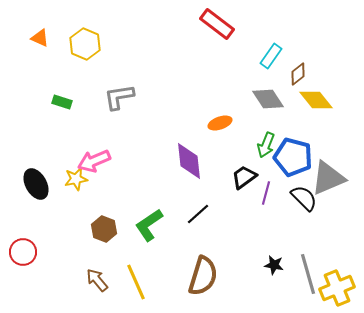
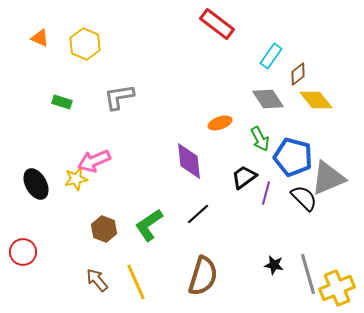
green arrow: moved 6 px left, 6 px up; rotated 50 degrees counterclockwise
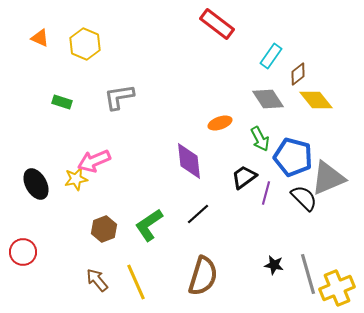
brown hexagon: rotated 20 degrees clockwise
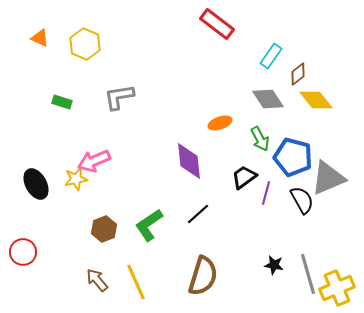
black semicircle: moved 2 px left, 2 px down; rotated 16 degrees clockwise
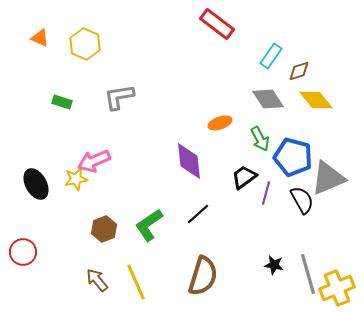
brown diamond: moved 1 px right, 3 px up; rotated 20 degrees clockwise
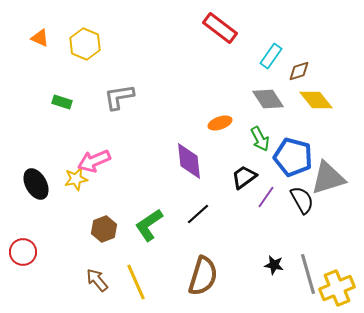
red rectangle: moved 3 px right, 4 px down
gray triangle: rotated 6 degrees clockwise
purple line: moved 4 px down; rotated 20 degrees clockwise
